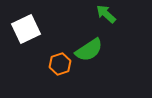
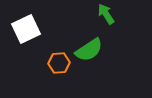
green arrow: rotated 15 degrees clockwise
orange hexagon: moved 1 px left, 1 px up; rotated 15 degrees clockwise
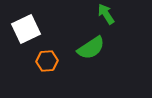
green semicircle: moved 2 px right, 2 px up
orange hexagon: moved 12 px left, 2 px up
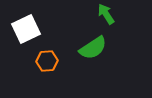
green semicircle: moved 2 px right
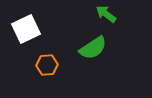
green arrow: rotated 20 degrees counterclockwise
orange hexagon: moved 4 px down
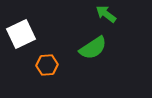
white square: moved 5 px left, 5 px down
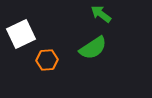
green arrow: moved 5 px left
orange hexagon: moved 5 px up
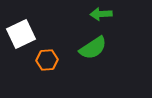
green arrow: rotated 40 degrees counterclockwise
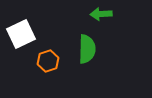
green semicircle: moved 6 px left, 1 px down; rotated 56 degrees counterclockwise
orange hexagon: moved 1 px right, 1 px down; rotated 15 degrees counterclockwise
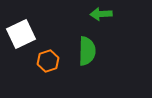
green semicircle: moved 2 px down
